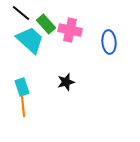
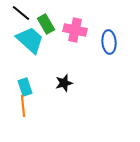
green rectangle: rotated 12 degrees clockwise
pink cross: moved 5 px right
black star: moved 2 px left, 1 px down
cyan rectangle: moved 3 px right
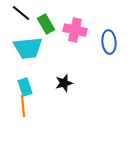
cyan trapezoid: moved 2 px left, 8 px down; rotated 132 degrees clockwise
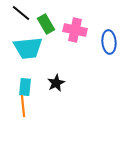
black star: moved 8 px left; rotated 12 degrees counterclockwise
cyan rectangle: rotated 24 degrees clockwise
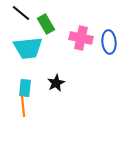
pink cross: moved 6 px right, 8 px down
cyan rectangle: moved 1 px down
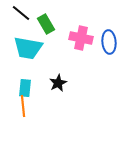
cyan trapezoid: rotated 16 degrees clockwise
black star: moved 2 px right
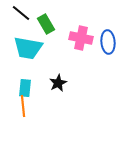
blue ellipse: moved 1 px left
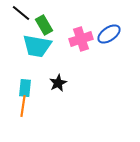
green rectangle: moved 2 px left, 1 px down
pink cross: moved 1 px down; rotated 30 degrees counterclockwise
blue ellipse: moved 1 px right, 8 px up; rotated 60 degrees clockwise
cyan trapezoid: moved 9 px right, 2 px up
orange line: rotated 15 degrees clockwise
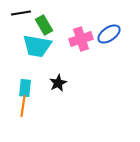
black line: rotated 48 degrees counterclockwise
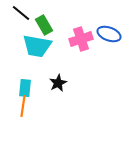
black line: rotated 48 degrees clockwise
blue ellipse: rotated 55 degrees clockwise
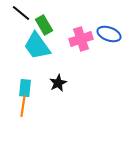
cyan trapezoid: rotated 44 degrees clockwise
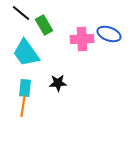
pink cross: moved 1 px right; rotated 15 degrees clockwise
cyan trapezoid: moved 11 px left, 7 px down
black star: rotated 24 degrees clockwise
